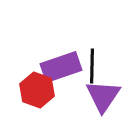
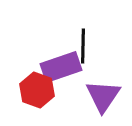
black line: moved 9 px left, 20 px up
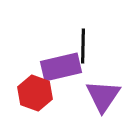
purple rectangle: rotated 6 degrees clockwise
red hexagon: moved 2 px left, 3 px down
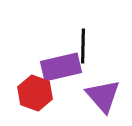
purple triangle: rotated 15 degrees counterclockwise
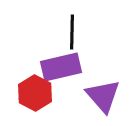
black line: moved 11 px left, 14 px up
red hexagon: rotated 8 degrees clockwise
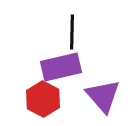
red hexagon: moved 8 px right, 6 px down
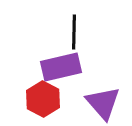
black line: moved 2 px right
purple triangle: moved 7 px down
